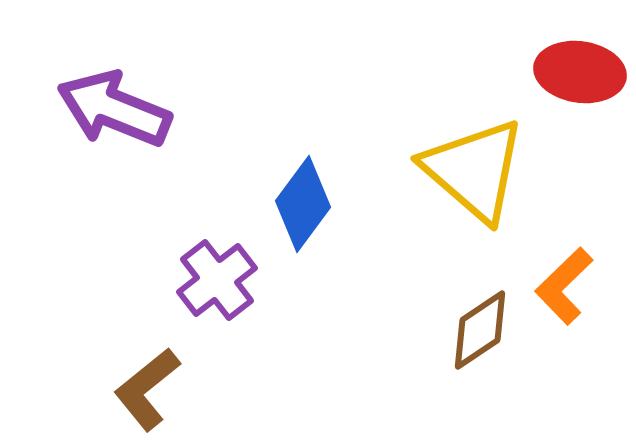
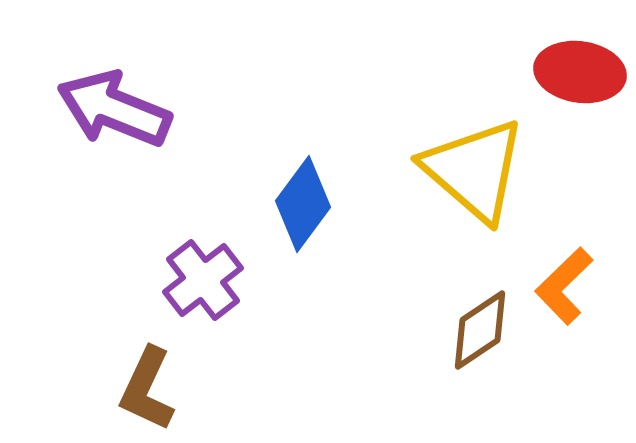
purple cross: moved 14 px left
brown L-shape: rotated 26 degrees counterclockwise
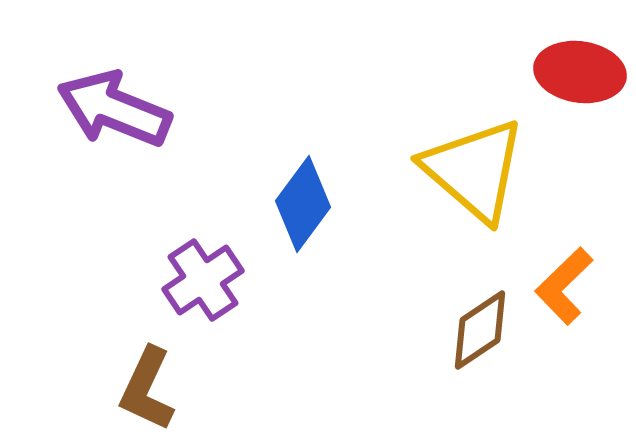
purple cross: rotated 4 degrees clockwise
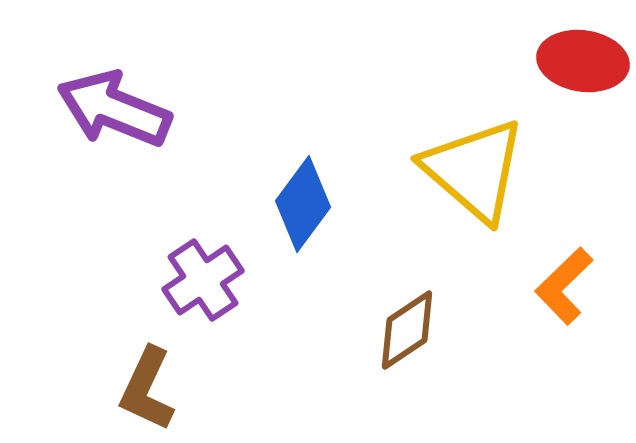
red ellipse: moved 3 px right, 11 px up
brown diamond: moved 73 px left
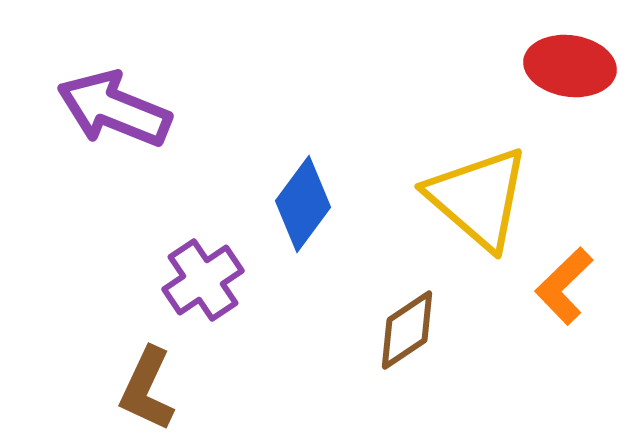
red ellipse: moved 13 px left, 5 px down
yellow triangle: moved 4 px right, 28 px down
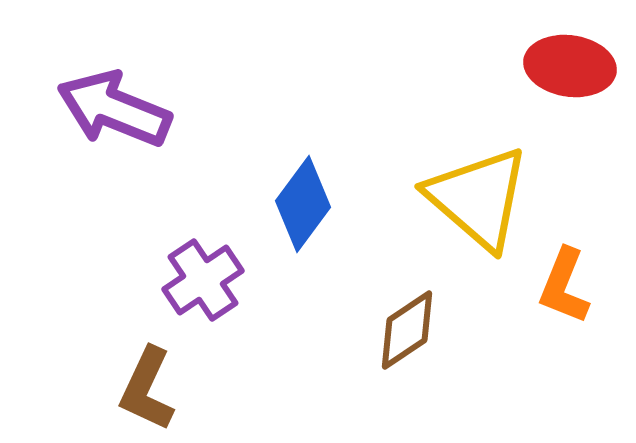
orange L-shape: rotated 24 degrees counterclockwise
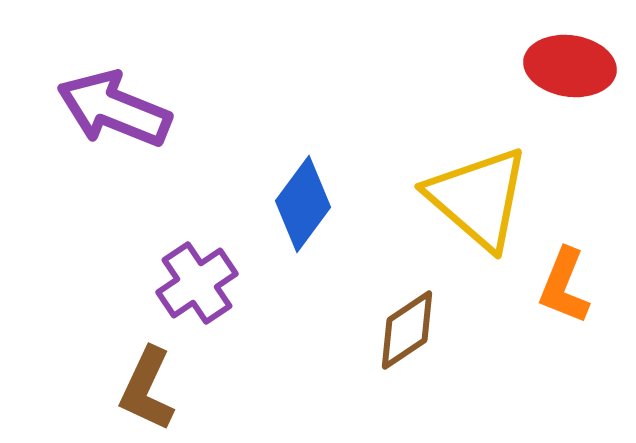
purple cross: moved 6 px left, 3 px down
